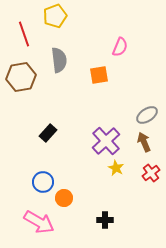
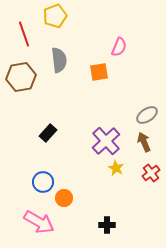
pink semicircle: moved 1 px left
orange square: moved 3 px up
black cross: moved 2 px right, 5 px down
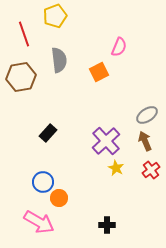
orange square: rotated 18 degrees counterclockwise
brown arrow: moved 1 px right, 1 px up
red cross: moved 3 px up
orange circle: moved 5 px left
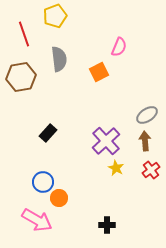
gray semicircle: moved 1 px up
brown arrow: rotated 18 degrees clockwise
pink arrow: moved 2 px left, 2 px up
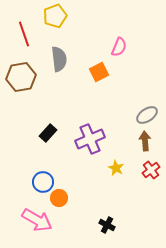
purple cross: moved 16 px left, 2 px up; rotated 20 degrees clockwise
black cross: rotated 28 degrees clockwise
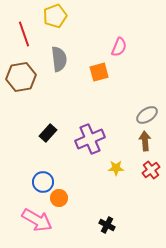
orange square: rotated 12 degrees clockwise
yellow star: rotated 28 degrees counterclockwise
